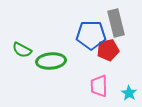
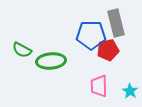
cyan star: moved 1 px right, 2 px up
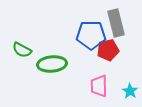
green ellipse: moved 1 px right, 3 px down
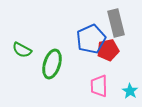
blue pentagon: moved 4 px down; rotated 24 degrees counterclockwise
green ellipse: rotated 68 degrees counterclockwise
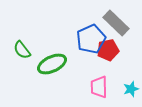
gray rectangle: rotated 32 degrees counterclockwise
green semicircle: rotated 24 degrees clockwise
green ellipse: rotated 48 degrees clockwise
pink trapezoid: moved 1 px down
cyan star: moved 1 px right, 2 px up; rotated 21 degrees clockwise
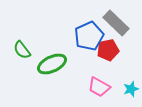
blue pentagon: moved 2 px left, 3 px up
pink trapezoid: rotated 60 degrees counterclockwise
